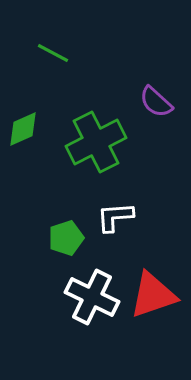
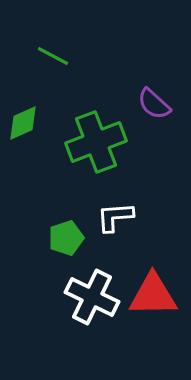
green line: moved 3 px down
purple semicircle: moved 2 px left, 2 px down
green diamond: moved 6 px up
green cross: rotated 6 degrees clockwise
red triangle: rotated 18 degrees clockwise
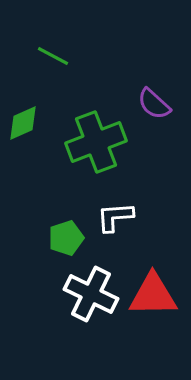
white cross: moved 1 px left, 3 px up
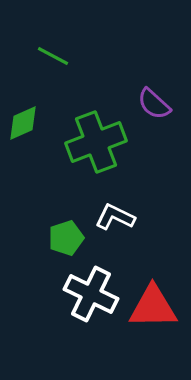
white L-shape: rotated 30 degrees clockwise
red triangle: moved 12 px down
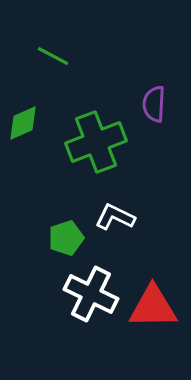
purple semicircle: rotated 51 degrees clockwise
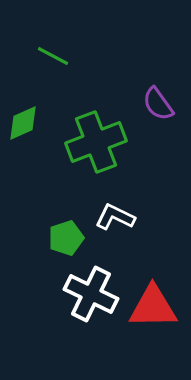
purple semicircle: moved 4 px right; rotated 39 degrees counterclockwise
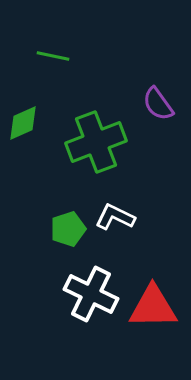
green line: rotated 16 degrees counterclockwise
green pentagon: moved 2 px right, 9 px up
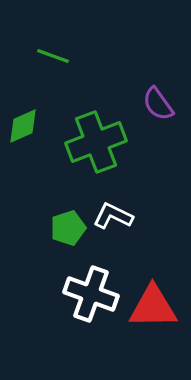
green line: rotated 8 degrees clockwise
green diamond: moved 3 px down
white L-shape: moved 2 px left, 1 px up
green pentagon: moved 1 px up
white cross: rotated 6 degrees counterclockwise
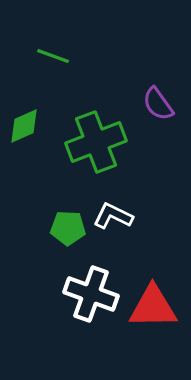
green diamond: moved 1 px right
green pentagon: rotated 20 degrees clockwise
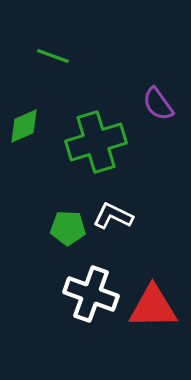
green cross: rotated 4 degrees clockwise
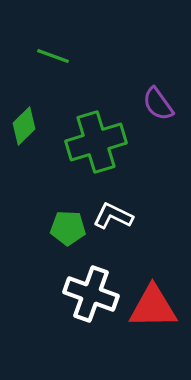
green diamond: rotated 21 degrees counterclockwise
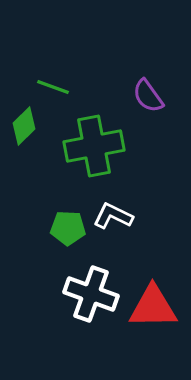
green line: moved 31 px down
purple semicircle: moved 10 px left, 8 px up
green cross: moved 2 px left, 4 px down; rotated 6 degrees clockwise
